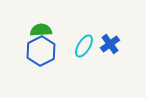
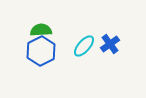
cyan ellipse: rotated 10 degrees clockwise
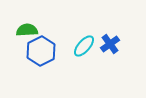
green semicircle: moved 14 px left
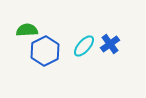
blue hexagon: moved 4 px right
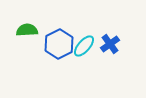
blue hexagon: moved 14 px right, 7 px up
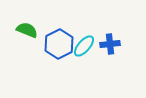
green semicircle: rotated 25 degrees clockwise
blue cross: rotated 30 degrees clockwise
